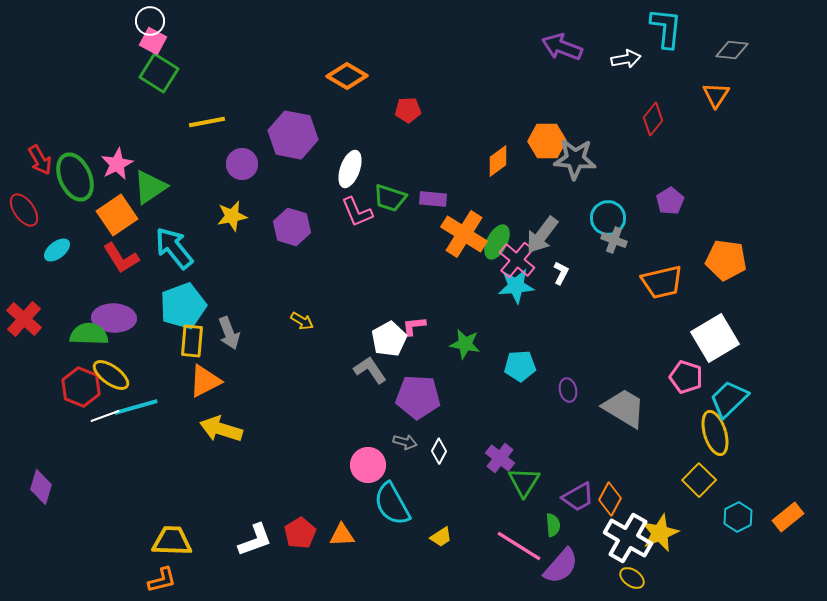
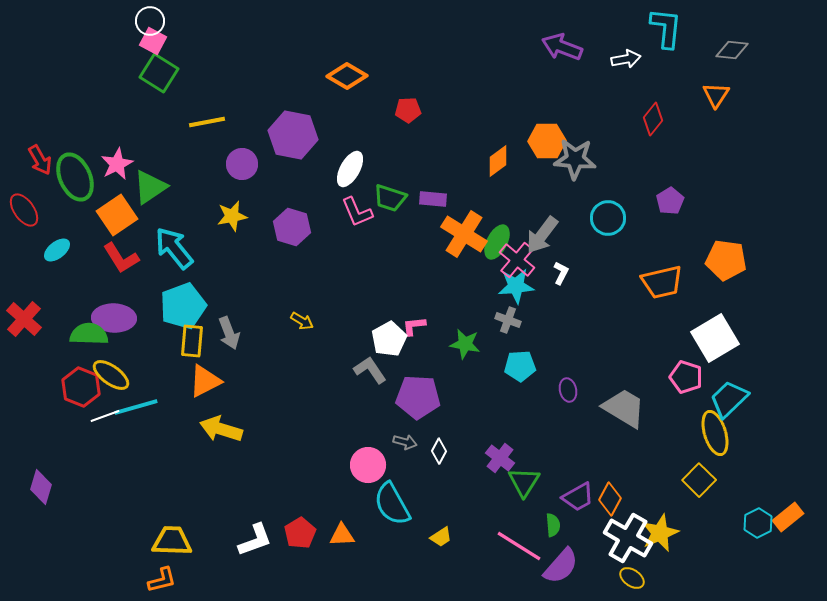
white ellipse at (350, 169): rotated 9 degrees clockwise
gray cross at (614, 240): moved 106 px left, 80 px down
cyan hexagon at (738, 517): moved 20 px right, 6 px down
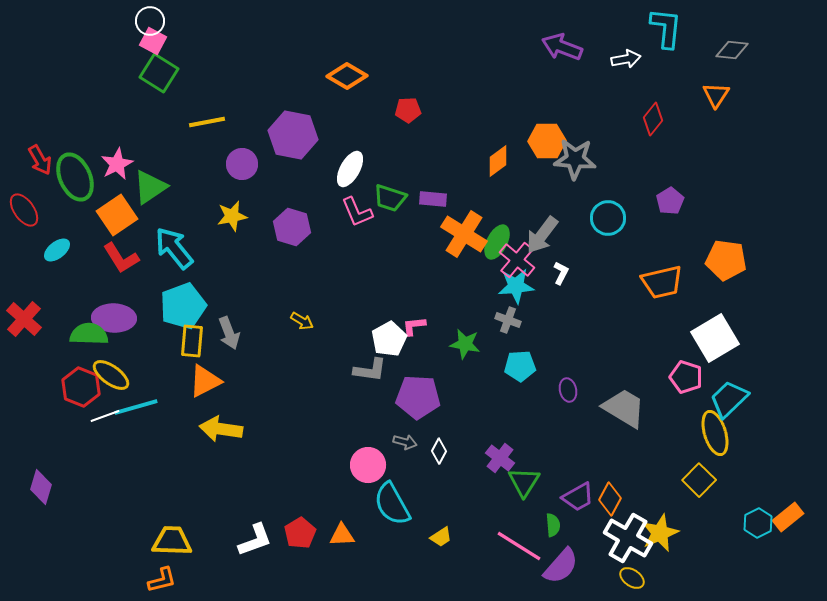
gray L-shape at (370, 370): rotated 132 degrees clockwise
yellow arrow at (221, 429): rotated 9 degrees counterclockwise
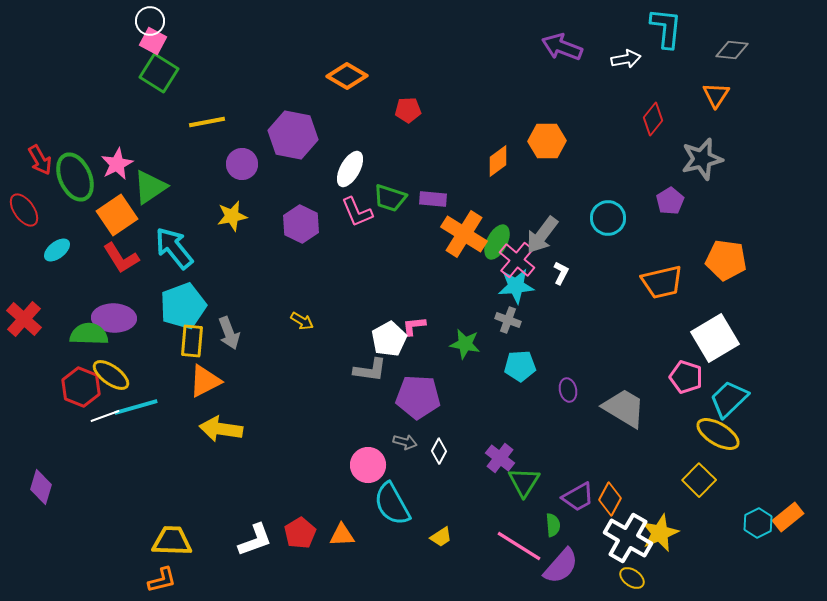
gray star at (575, 159): moved 127 px right; rotated 18 degrees counterclockwise
purple hexagon at (292, 227): moved 9 px right, 3 px up; rotated 9 degrees clockwise
yellow ellipse at (715, 433): moved 3 px right, 1 px down; rotated 42 degrees counterclockwise
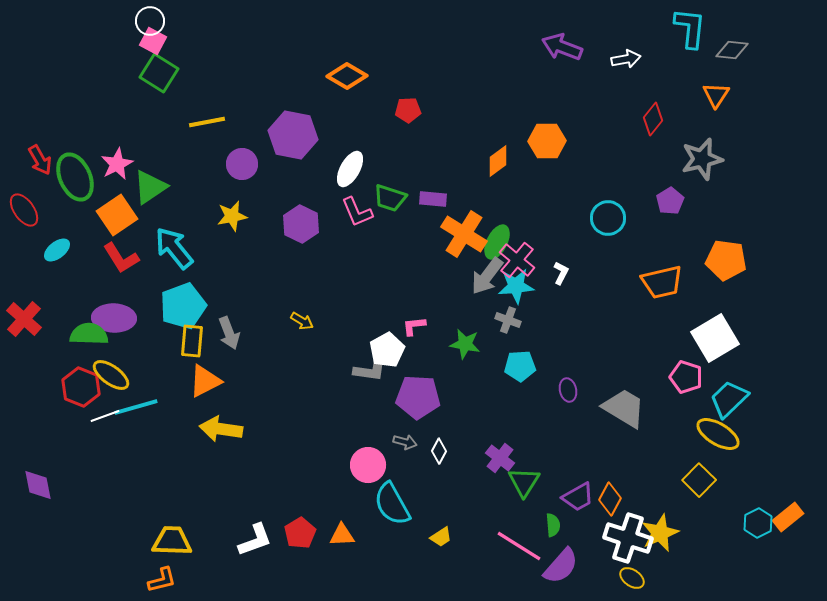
cyan L-shape at (666, 28): moved 24 px right
gray arrow at (542, 235): moved 55 px left, 41 px down
white pentagon at (389, 339): moved 2 px left, 11 px down
purple diamond at (41, 487): moved 3 px left, 2 px up; rotated 28 degrees counterclockwise
white cross at (628, 538): rotated 12 degrees counterclockwise
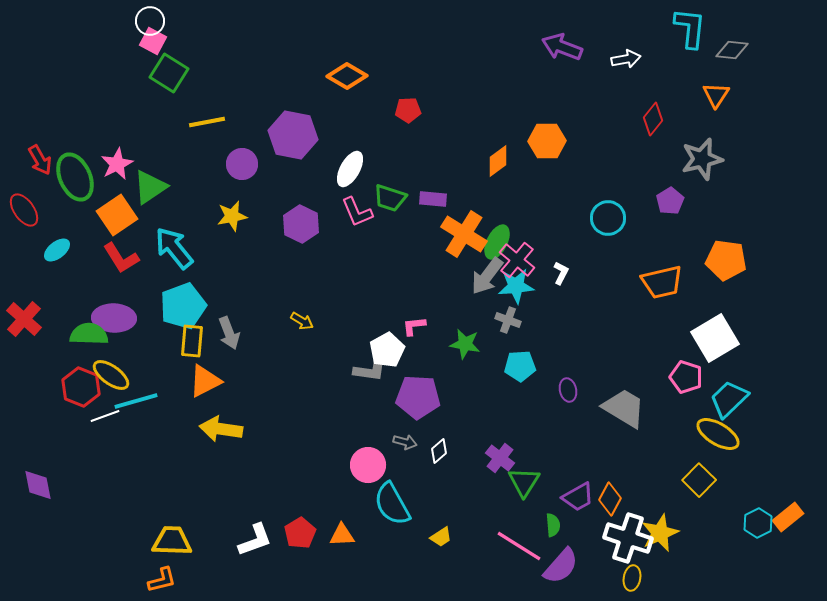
green square at (159, 73): moved 10 px right
cyan line at (136, 407): moved 6 px up
white diamond at (439, 451): rotated 20 degrees clockwise
yellow ellipse at (632, 578): rotated 65 degrees clockwise
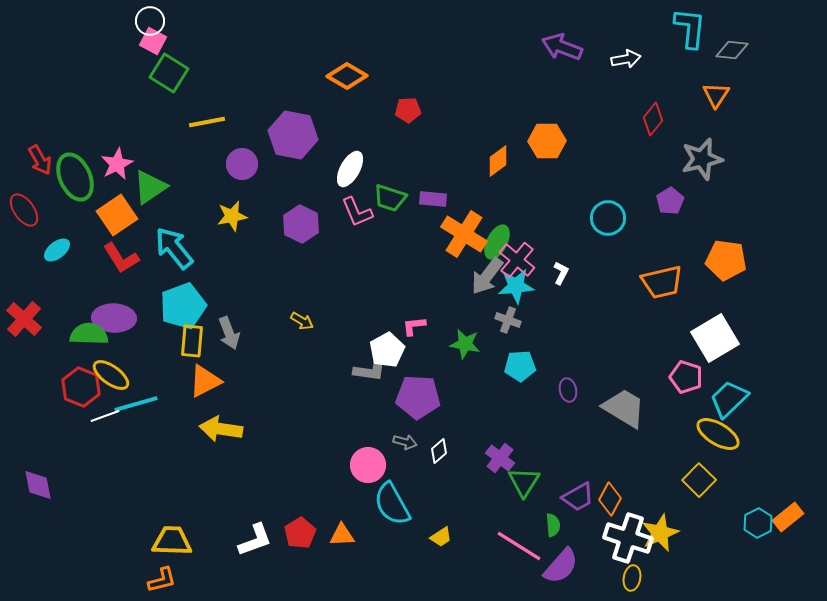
cyan line at (136, 401): moved 3 px down
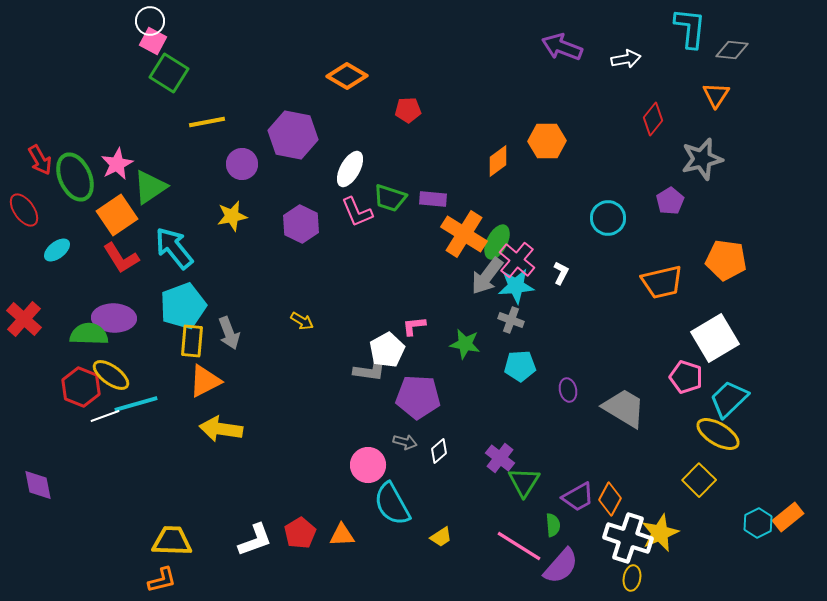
gray cross at (508, 320): moved 3 px right
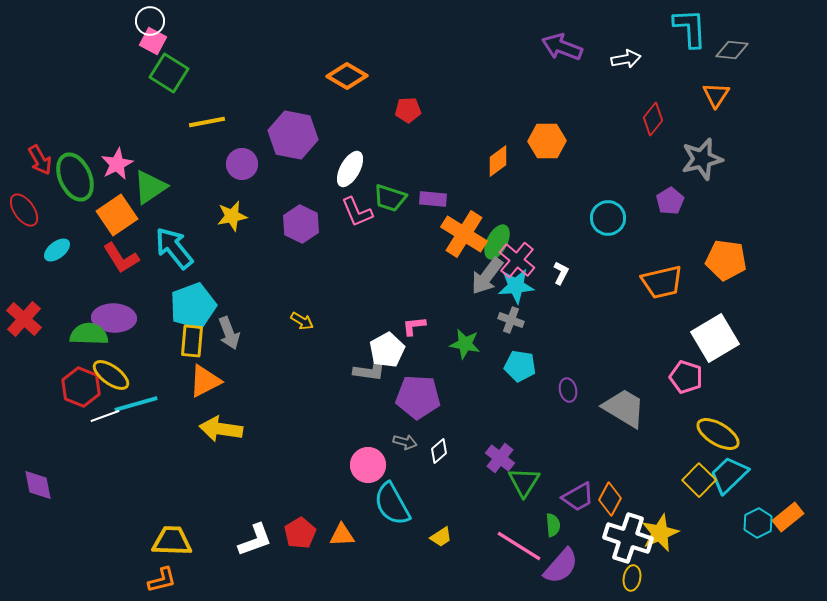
cyan L-shape at (690, 28): rotated 9 degrees counterclockwise
cyan pentagon at (183, 306): moved 10 px right
cyan pentagon at (520, 366): rotated 12 degrees clockwise
cyan trapezoid at (729, 399): moved 76 px down
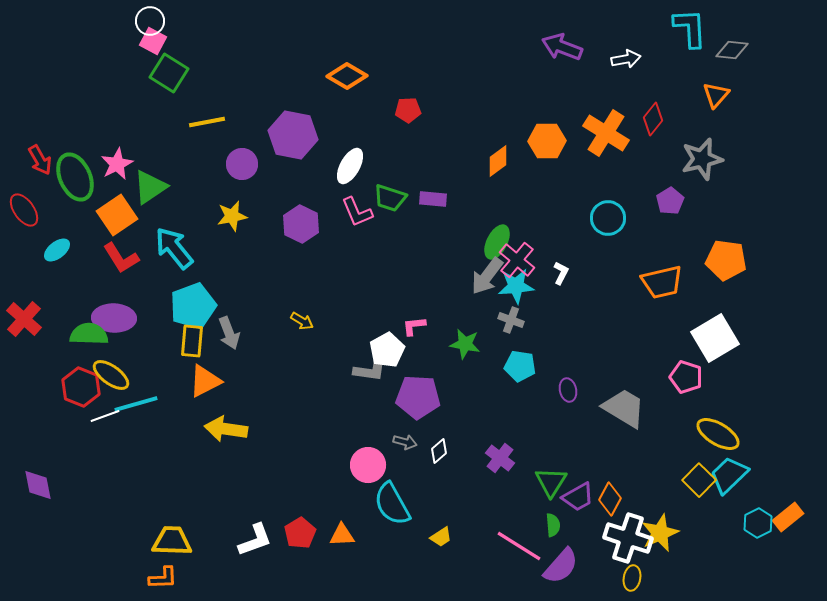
orange triangle at (716, 95): rotated 8 degrees clockwise
white ellipse at (350, 169): moved 3 px up
orange cross at (464, 234): moved 142 px right, 101 px up
yellow arrow at (221, 429): moved 5 px right
green triangle at (524, 482): moved 27 px right
orange L-shape at (162, 580): moved 1 px right, 2 px up; rotated 12 degrees clockwise
